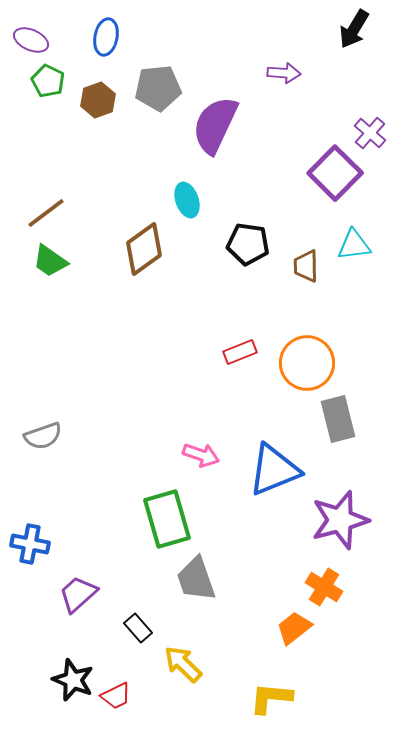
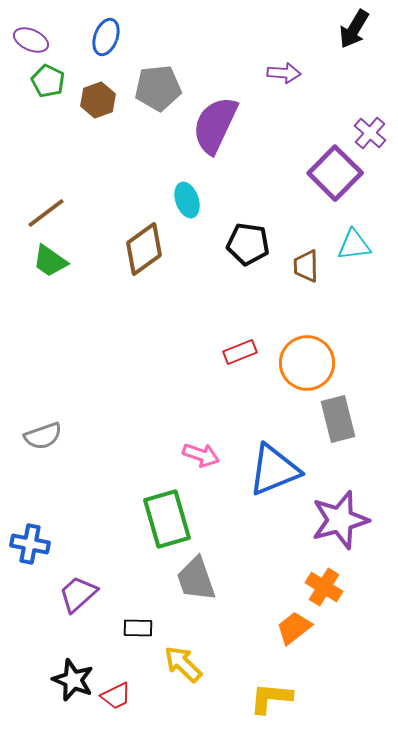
blue ellipse: rotated 9 degrees clockwise
black rectangle: rotated 48 degrees counterclockwise
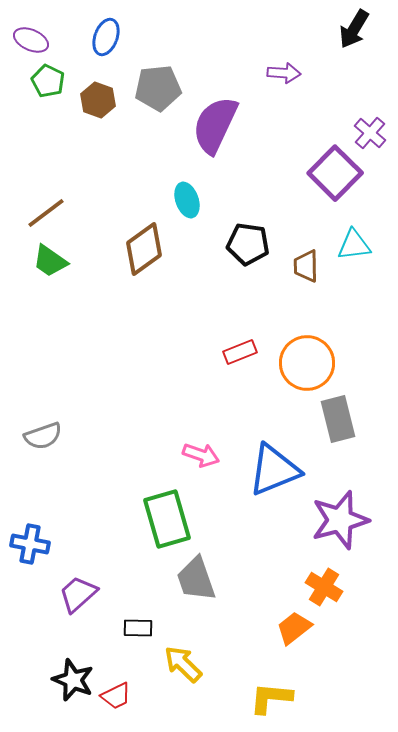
brown hexagon: rotated 20 degrees counterclockwise
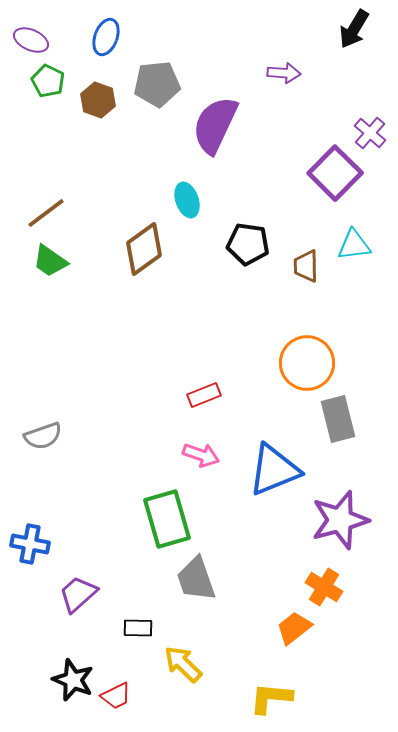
gray pentagon: moved 1 px left, 4 px up
red rectangle: moved 36 px left, 43 px down
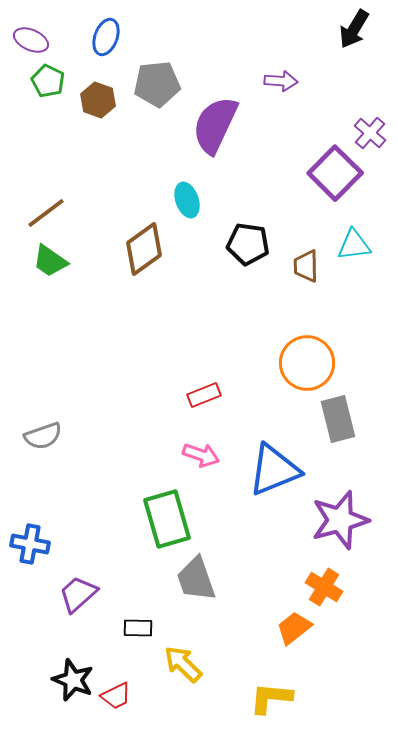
purple arrow: moved 3 px left, 8 px down
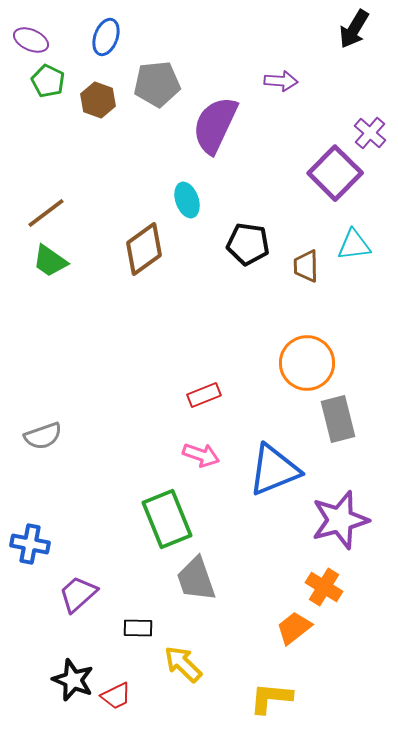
green rectangle: rotated 6 degrees counterclockwise
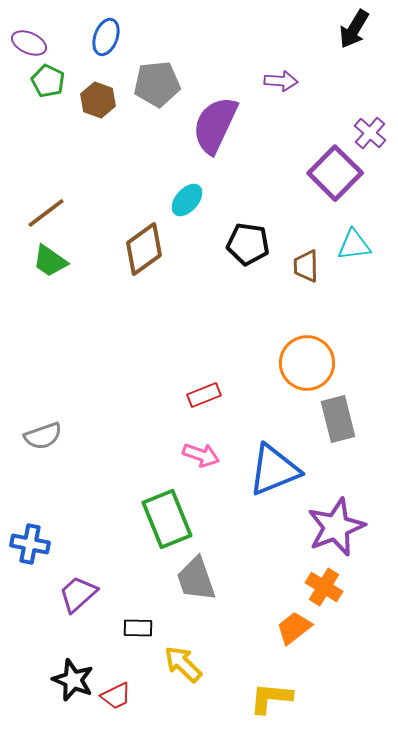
purple ellipse: moved 2 px left, 3 px down
cyan ellipse: rotated 60 degrees clockwise
purple star: moved 4 px left, 7 px down; rotated 6 degrees counterclockwise
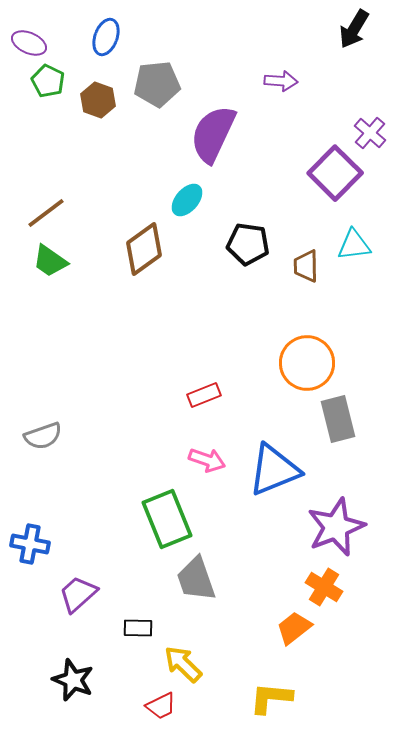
purple semicircle: moved 2 px left, 9 px down
pink arrow: moved 6 px right, 5 px down
red trapezoid: moved 45 px right, 10 px down
